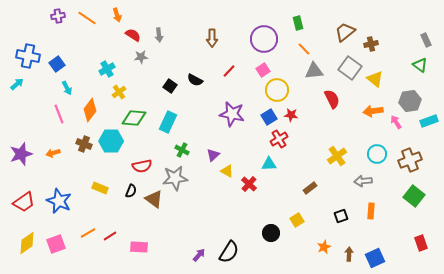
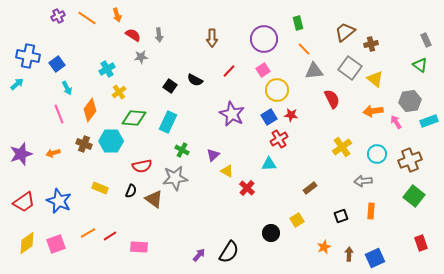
purple cross at (58, 16): rotated 16 degrees counterclockwise
purple star at (232, 114): rotated 15 degrees clockwise
yellow cross at (337, 156): moved 5 px right, 9 px up
red cross at (249, 184): moved 2 px left, 4 px down
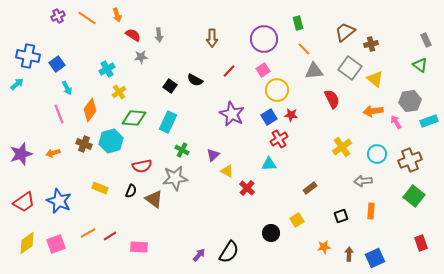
cyan hexagon at (111, 141): rotated 15 degrees counterclockwise
orange star at (324, 247): rotated 16 degrees clockwise
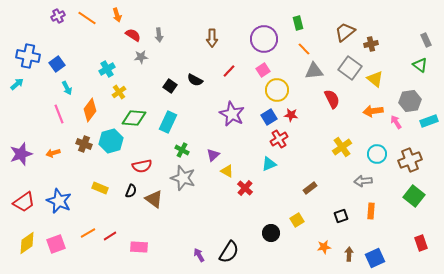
cyan triangle at (269, 164): rotated 21 degrees counterclockwise
gray star at (175, 178): moved 8 px right; rotated 25 degrees clockwise
red cross at (247, 188): moved 2 px left
purple arrow at (199, 255): rotated 72 degrees counterclockwise
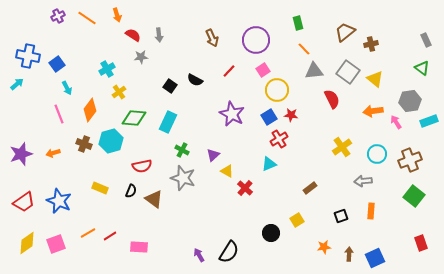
brown arrow at (212, 38): rotated 24 degrees counterclockwise
purple circle at (264, 39): moved 8 px left, 1 px down
green triangle at (420, 65): moved 2 px right, 3 px down
gray square at (350, 68): moved 2 px left, 4 px down
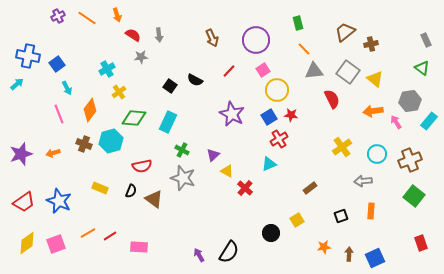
cyan rectangle at (429, 121): rotated 30 degrees counterclockwise
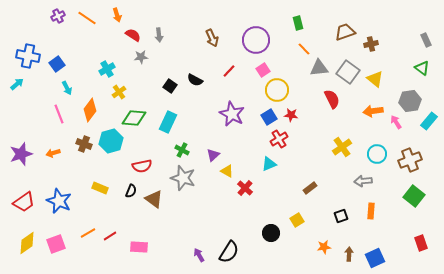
brown trapezoid at (345, 32): rotated 20 degrees clockwise
gray triangle at (314, 71): moved 5 px right, 3 px up
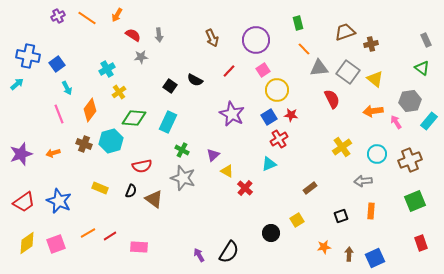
orange arrow at (117, 15): rotated 48 degrees clockwise
green square at (414, 196): moved 1 px right, 5 px down; rotated 30 degrees clockwise
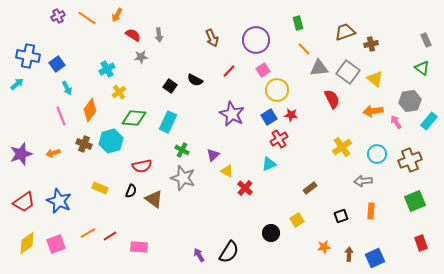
pink line at (59, 114): moved 2 px right, 2 px down
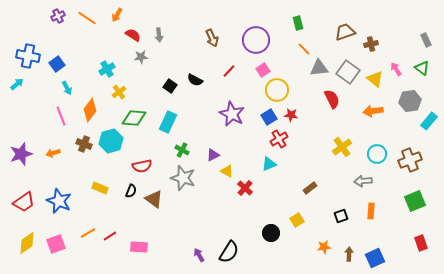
pink arrow at (396, 122): moved 53 px up
purple triangle at (213, 155): rotated 16 degrees clockwise
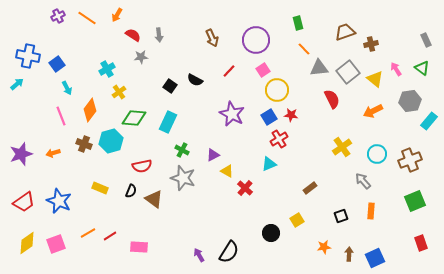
gray square at (348, 72): rotated 15 degrees clockwise
orange arrow at (373, 111): rotated 18 degrees counterclockwise
gray arrow at (363, 181): rotated 54 degrees clockwise
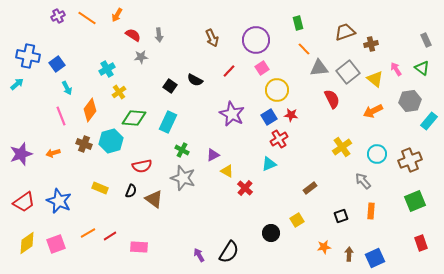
pink square at (263, 70): moved 1 px left, 2 px up
